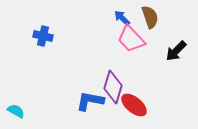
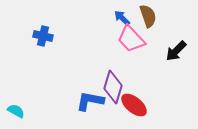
brown semicircle: moved 2 px left, 1 px up
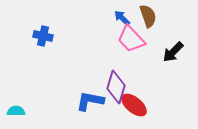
black arrow: moved 3 px left, 1 px down
purple diamond: moved 3 px right
cyan semicircle: rotated 30 degrees counterclockwise
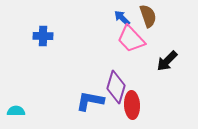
blue cross: rotated 12 degrees counterclockwise
black arrow: moved 6 px left, 9 px down
red ellipse: moved 2 px left; rotated 48 degrees clockwise
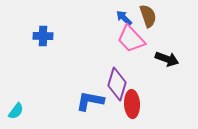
blue arrow: moved 2 px right
black arrow: moved 2 px up; rotated 115 degrees counterclockwise
purple diamond: moved 1 px right, 3 px up
red ellipse: moved 1 px up
cyan semicircle: rotated 126 degrees clockwise
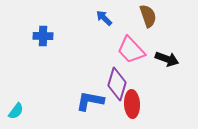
blue arrow: moved 20 px left
pink trapezoid: moved 11 px down
